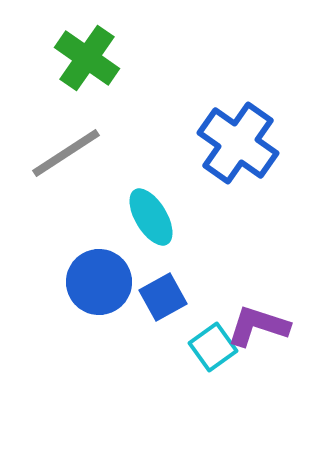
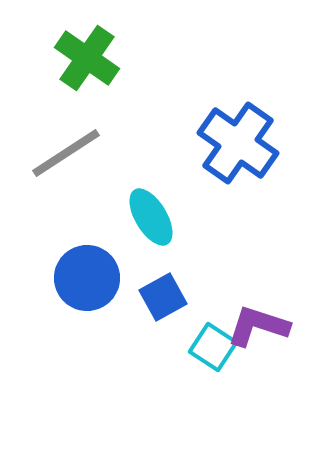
blue circle: moved 12 px left, 4 px up
cyan square: rotated 21 degrees counterclockwise
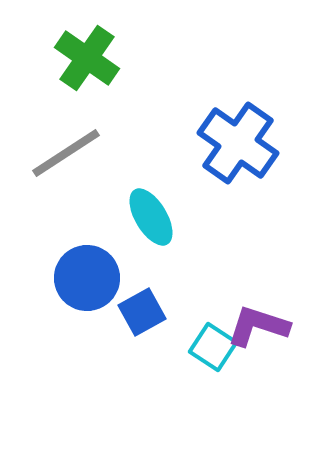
blue square: moved 21 px left, 15 px down
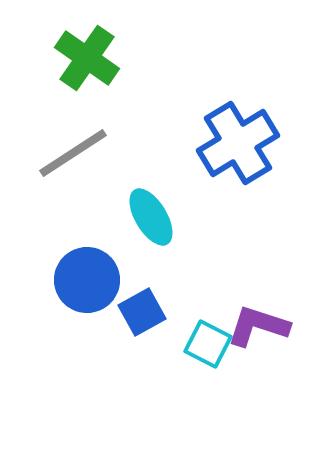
blue cross: rotated 24 degrees clockwise
gray line: moved 7 px right
blue circle: moved 2 px down
cyan square: moved 5 px left, 3 px up; rotated 6 degrees counterclockwise
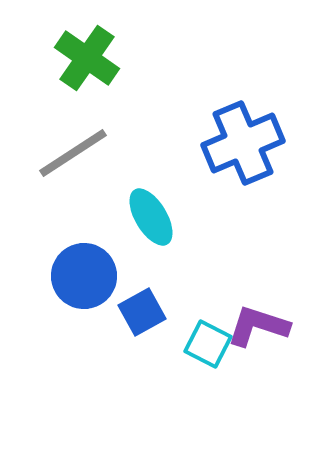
blue cross: moved 5 px right; rotated 8 degrees clockwise
blue circle: moved 3 px left, 4 px up
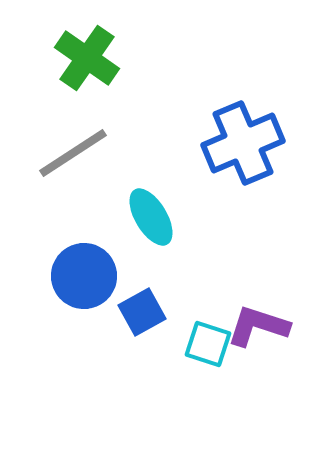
cyan square: rotated 9 degrees counterclockwise
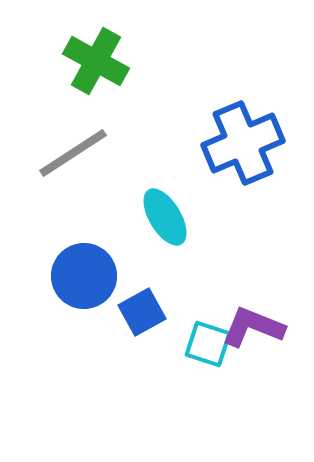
green cross: moved 9 px right, 3 px down; rotated 6 degrees counterclockwise
cyan ellipse: moved 14 px right
purple L-shape: moved 5 px left, 1 px down; rotated 4 degrees clockwise
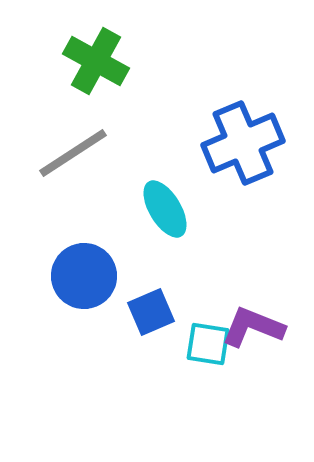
cyan ellipse: moved 8 px up
blue square: moved 9 px right; rotated 6 degrees clockwise
cyan square: rotated 9 degrees counterclockwise
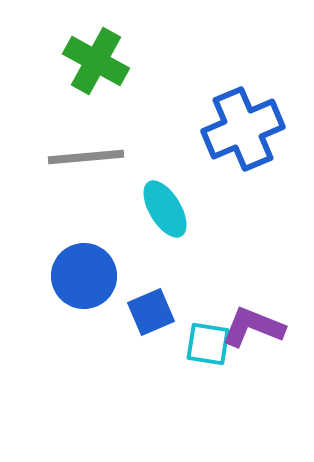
blue cross: moved 14 px up
gray line: moved 13 px right, 4 px down; rotated 28 degrees clockwise
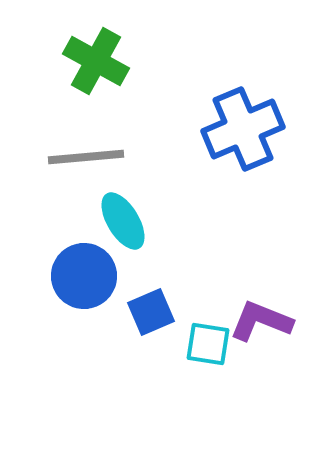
cyan ellipse: moved 42 px left, 12 px down
purple L-shape: moved 8 px right, 6 px up
